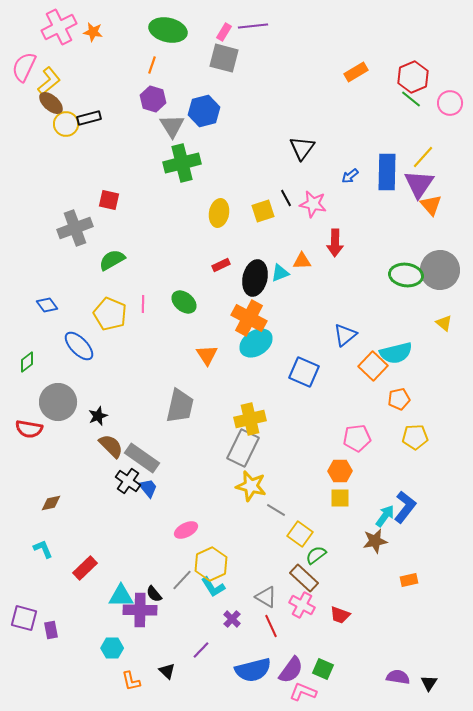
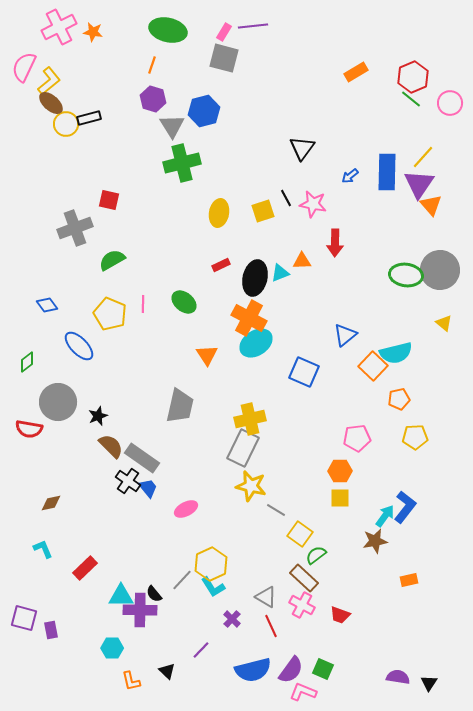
pink ellipse at (186, 530): moved 21 px up
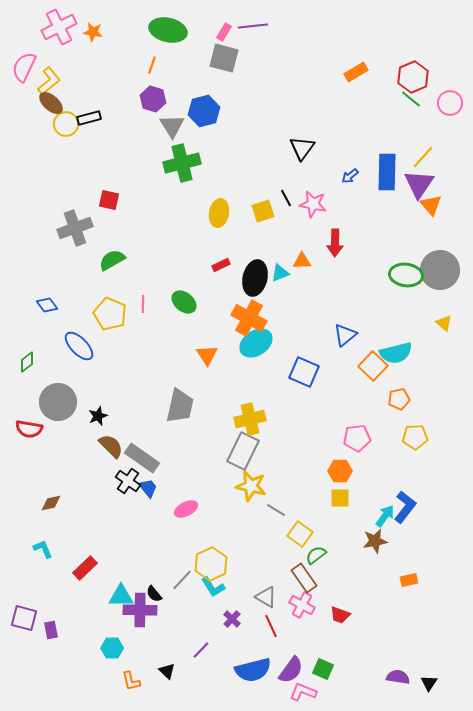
gray rectangle at (243, 448): moved 3 px down
brown rectangle at (304, 578): rotated 12 degrees clockwise
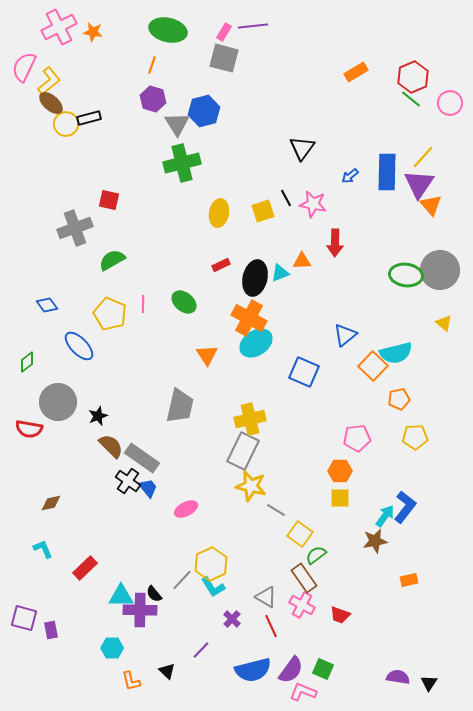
gray triangle at (172, 126): moved 5 px right, 2 px up
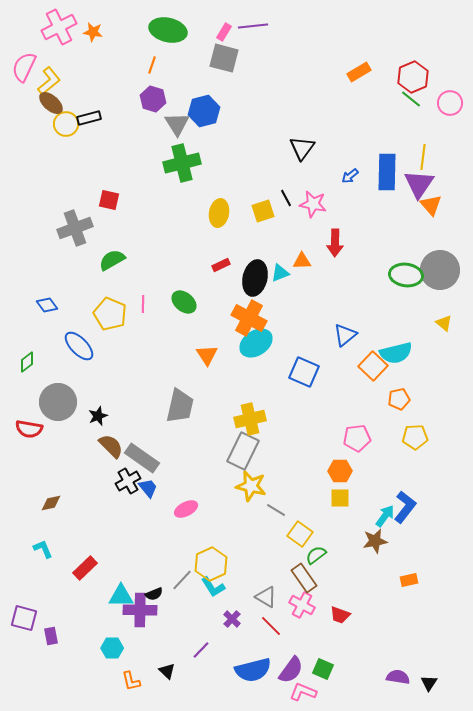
orange rectangle at (356, 72): moved 3 px right
yellow line at (423, 157): rotated 35 degrees counterclockwise
black cross at (128, 481): rotated 25 degrees clockwise
black semicircle at (154, 594): rotated 72 degrees counterclockwise
red line at (271, 626): rotated 20 degrees counterclockwise
purple rectangle at (51, 630): moved 6 px down
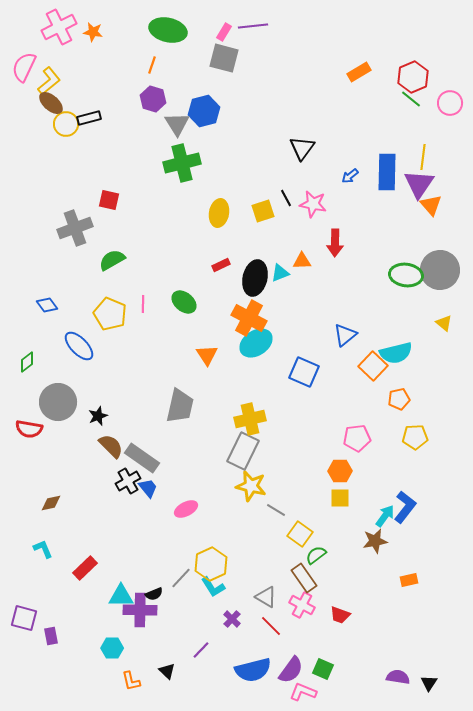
gray line at (182, 580): moved 1 px left, 2 px up
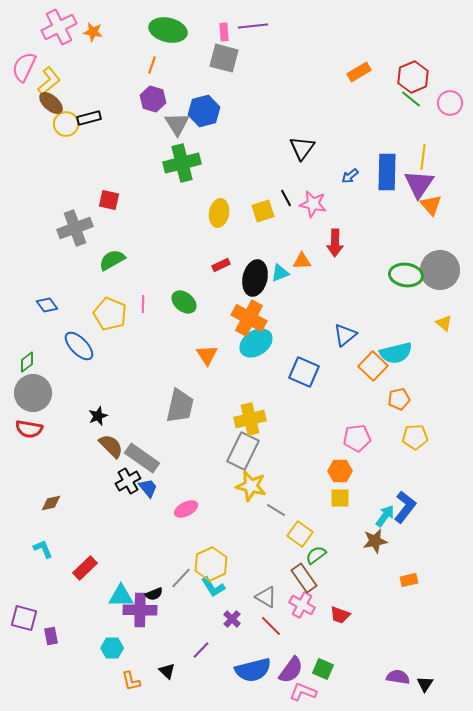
pink rectangle at (224, 32): rotated 36 degrees counterclockwise
gray circle at (58, 402): moved 25 px left, 9 px up
black triangle at (429, 683): moved 4 px left, 1 px down
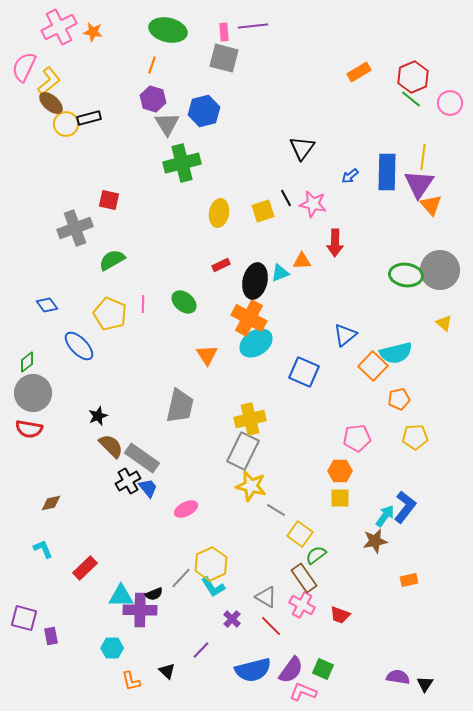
gray triangle at (177, 124): moved 10 px left
black ellipse at (255, 278): moved 3 px down
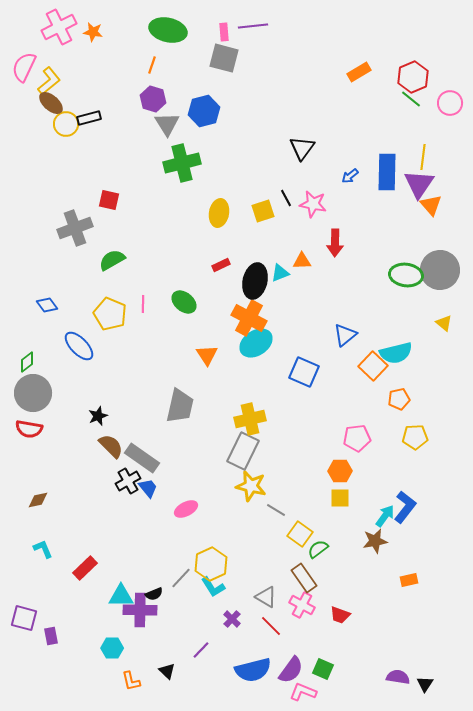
brown diamond at (51, 503): moved 13 px left, 3 px up
green semicircle at (316, 555): moved 2 px right, 6 px up
